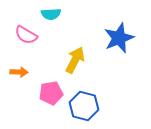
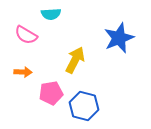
orange arrow: moved 4 px right
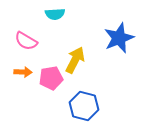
cyan semicircle: moved 4 px right
pink semicircle: moved 6 px down
pink pentagon: moved 15 px up
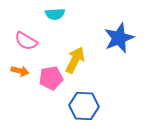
orange arrow: moved 3 px left, 1 px up; rotated 12 degrees clockwise
blue hexagon: rotated 12 degrees counterclockwise
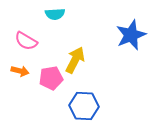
blue star: moved 12 px right, 3 px up
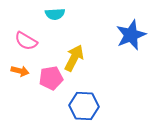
yellow arrow: moved 1 px left, 2 px up
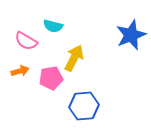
cyan semicircle: moved 2 px left, 12 px down; rotated 18 degrees clockwise
orange arrow: rotated 30 degrees counterclockwise
blue hexagon: rotated 8 degrees counterclockwise
